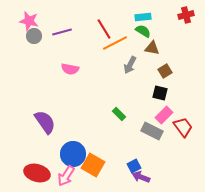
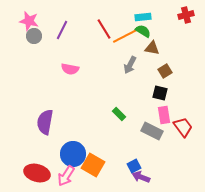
purple line: moved 2 px up; rotated 48 degrees counterclockwise
orange line: moved 10 px right, 7 px up
pink rectangle: rotated 54 degrees counterclockwise
purple semicircle: rotated 135 degrees counterclockwise
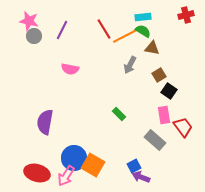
brown square: moved 6 px left, 4 px down
black square: moved 9 px right, 2 px up; rotated 21 degrees clockwise
gray rectangle: moved 3 px right, 9 px down; rotated 15 degrees clockwise
blue circle: moved 1 px right, 4 px down
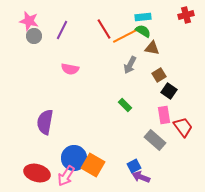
green rectangle: moved 6 px right, 9 px up
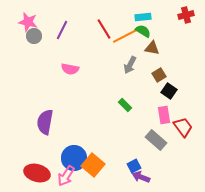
pink star: moved 1 px left, 1 px down
gray rectangle: moved 1 px right
orange square: rotated 10 degrees clockwise
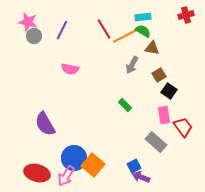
gray arrow: moved 2 px right
purple semicircle: moved 2 px down; rotated 40 degrees counterclockwise
gray rectangle: moved 2 px down
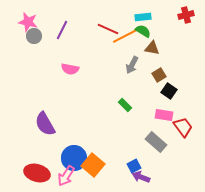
red line: moved 4 px right; rotated 35 degrees counterclockwise
pink rectangle: rotated 72 degrees counterclockwise
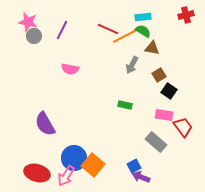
green rectangle: rotated 32 degrees counterclockwise
